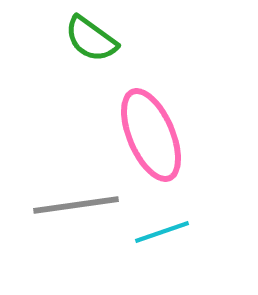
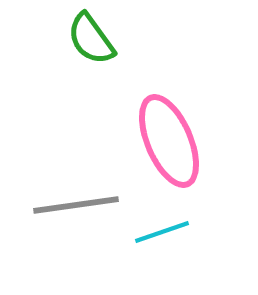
green semicircle: rotated 18 degrees clockwise
pink ellipse: moved 18 px right, 6 px down
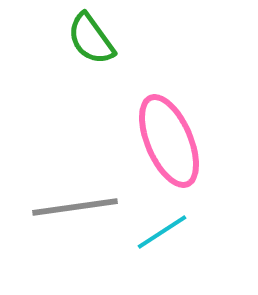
gray line: moved 1 px left, 2 px down
cyan line: rotated 14 degrees counterclockwise
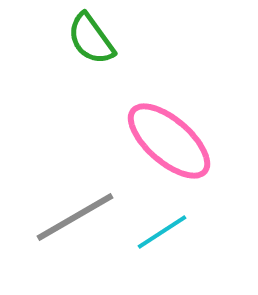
pink ellipse: rotated 26 degrees counterclockwise
gray line: moved 10 px down; rotated 22 degrees counterclockwise
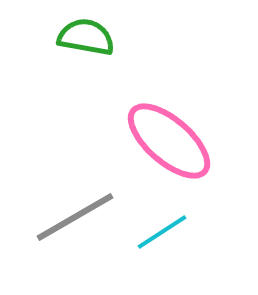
green semicircle: moved 5 px left, 2 px up; rotated 136 degrees clockwise
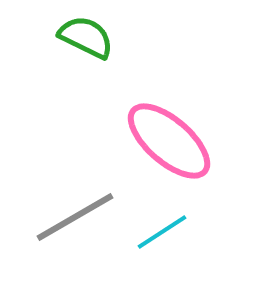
green semicircle: rotated 16 degrees clockwise
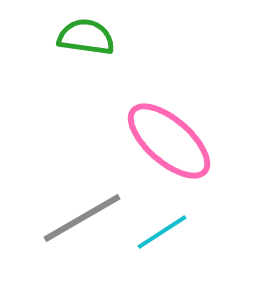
green semicircle: rotated 18 degrees counterclockwise
gray line: moved 7 px right, 1 px down
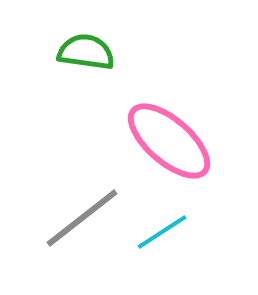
green semicircle: moved 15 px down
gray line: rotated 8 degrees counterclockwise
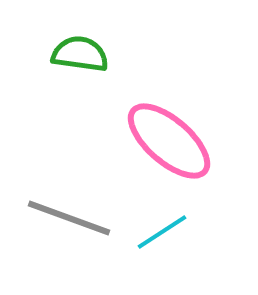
green semicircle: moved 6 px left, 2 px down
gray line: moved 13 px left; rotated 58 degrees clockwise
